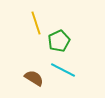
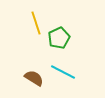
green pentagon: moved 3 px up
cyan line: moved 2 px down
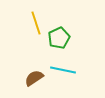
cyan line: moved 2 px up; rotated 15 degrees counterclockwise
brown semicircle: rotated 66 degrees counterclockwise
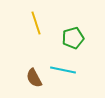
green pentagon: moved 14 px right; rotated 10 degrees clockwise
brown semicircle: rotated 84 degrees counterclockwise
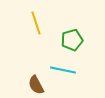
green pentagon: moved 1 px left, 2 px down
brown semicircle: moved 2 px right, 7 px down
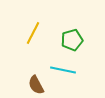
yellow line: moved 3 px left, 10 px down; rotated 45 degrees clockwise
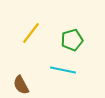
yellow line: moved 2 px left; rotated 10 degrees clockwise
brown semicircle: moved 15 px left
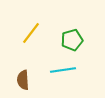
cyan line: rotated 20 degrees counterclockwise
brown semicircle: moved 2 px right, 5 px up; rotated 24 degrees clockwise
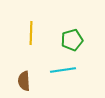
yellow line: rotated 35 degrees counterclockwise
brown semicircle: moved 1 px right, 1 px down
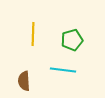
yellow line: moved 2 px right, 1 px down
cyan line: rotated 15 degrees clockwise
